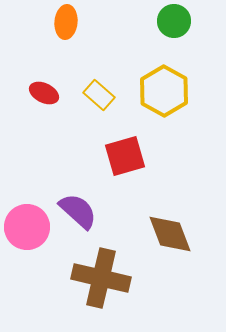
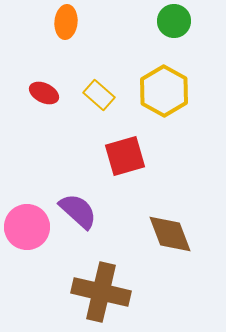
brown cross: moved 14 px down
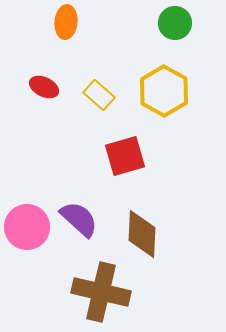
green circle: moved 1 px right, 2 px down
red ellipse: moved 6 px up
purple semicircle: moved 1 px right, 8 px down
brown diamond: moved 28 px left; rotated 24 degrees clockwise
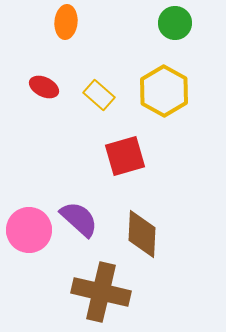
pink circle: moved 2 px right, 3 px down
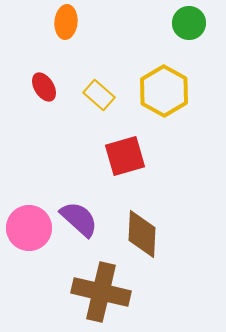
green circle: moved 14 px right
red ellipse: rotated 32 degrees clockwise
pink circle: moved 2 px up
